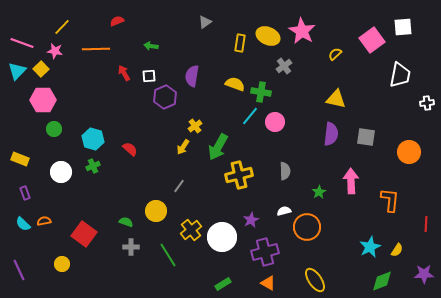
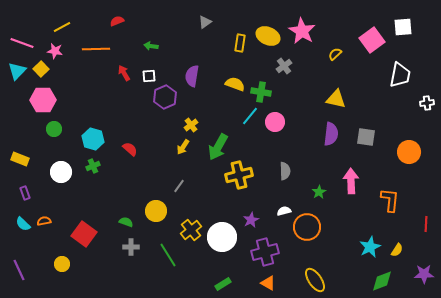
yellow line at (62, 27): rotated 18 degrees clockwise
yellow cross at (195, 126): moved 4 px left, 1 px up
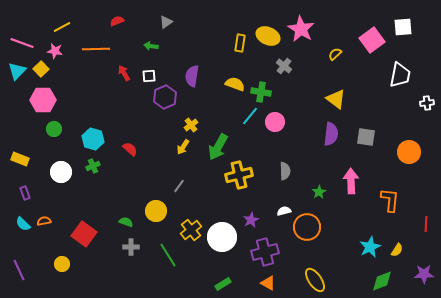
gray triangle at (205, 22): moved 39 px left
pink star at (302, 31): moved 1 px left, 2 px up
gray cross at (284, 66): rotated 14 degrees counterclockwise
yellow triangle at (336, 99): rotated 25 degrees clockwise
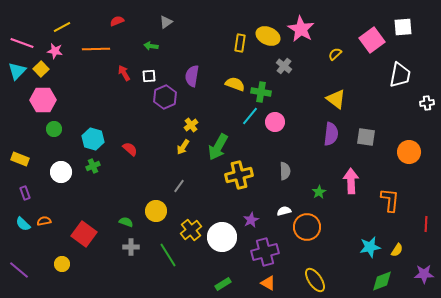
cyan star at (370, 247): rotated 15 degrees clockwise
purple line at (19, 270): rotated 25 degrees counterclockwise
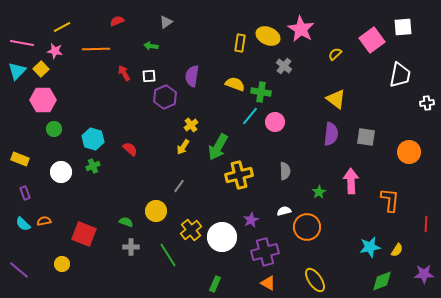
pink line at (22, 43): rotated 10 degrees counterclockwise
red square at (84, 234): rotated 15 degrees counterclockwise
green rectangle at (223, 284): moved 8 px left; rotated 35 degrees counterclockwise
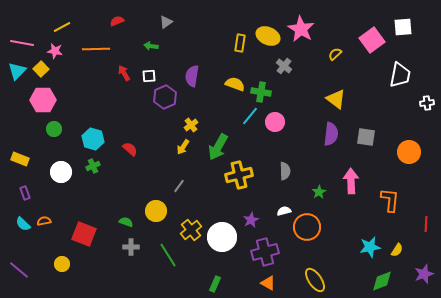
purple star at (424, 274): rotated 18 degrees counterclockwise
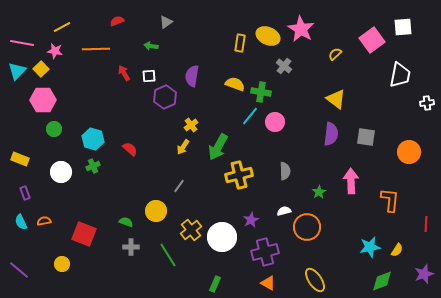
cyan semicircle at (23, 224): moved 2 px left, 2 px up; rotated 21 degrees clockwise
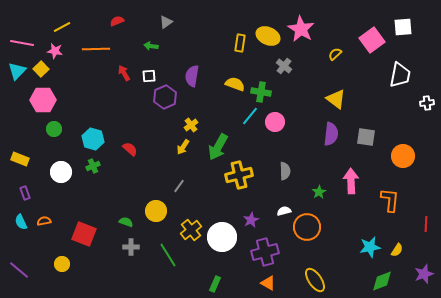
orange circle at (409, 152): moved 6 px left, 4 px down
